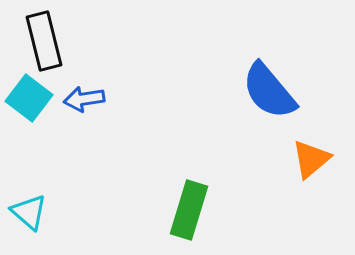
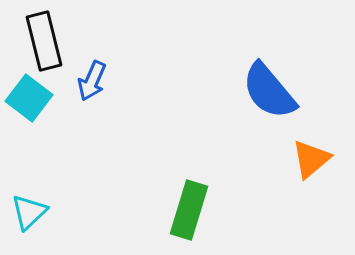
blue arrow: moved 8 px right, 18 px up; rotated 57 degrees counterclockwise
cyan triangle: rotated 36 degrees clockwise
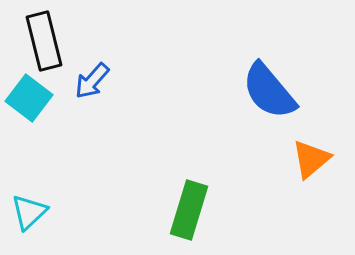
blue arrow: rotated 18 degrees clockwise
